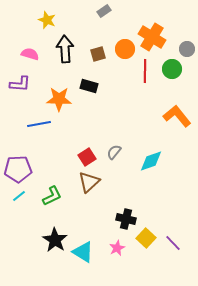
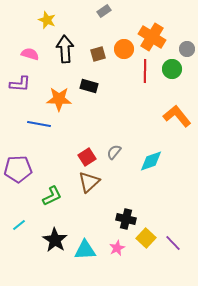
orange circle: moved 1 px left
blue line: rotated 20 degrees clockwise
cyan line: moved 29 px down
cyan triangle: moved 2 px right, 2 px up; rotated 35 degrees counterclockwise
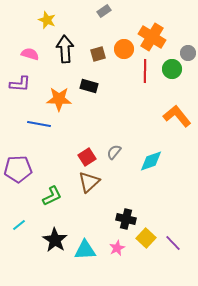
gray circle: moved 1 px right, 4 px down
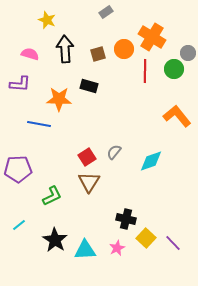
gray rectangle: moved 2 px right, 1 px down
green circle: moved 2 px right
brown triangle: rotated 15 degrees counterclockwise
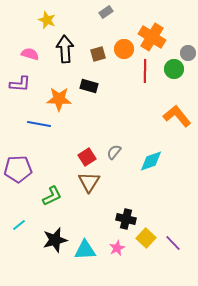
black star: rotated 25 degrees clockwise
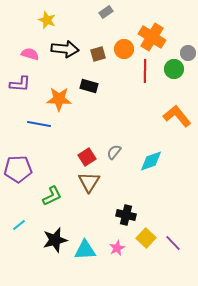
black arrow: rotated 100 degrees clockwise
black cross: moved 4 px up
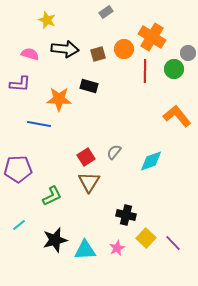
red square: moved 1 px left
